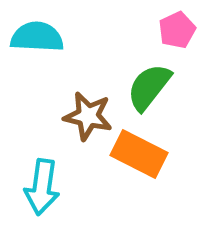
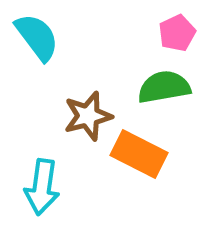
pink pentagon: moved 3 px down
cyan semicircle: rotated 50 degrees clockwise
green semicircle: moved 15 px right; rotated 42 degrees clockwise
brown star: rotated 27 degrees counterclockwise
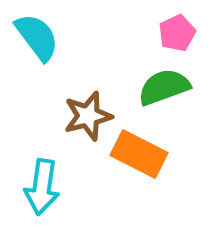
green semicircle: rotated 10 degrees counterclockwise
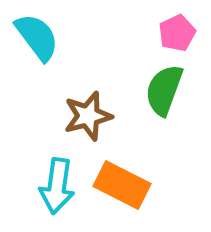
green semicircle: moved 3 px down; rotated 50 degrees counterclockwise
orange rectangle: moved 17 px left, 31 px down
cyan arrow: moved 15 px right, 1 px up
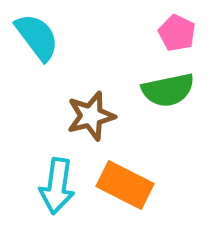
pink pentagon: rotated 21 degrees counterclockwise
green semicircle: moved 4 px right; rotated 122 degrees counterclockwise
brown star: moved 3 px right
orange rectangle: moved 3 px right
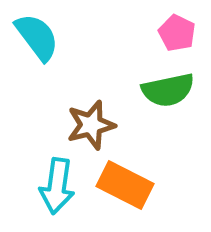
brown star: moved 9 px down
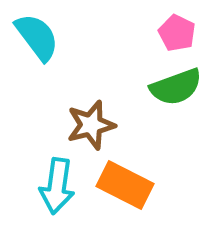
green semicircle: moved 8 px right, 3 px up; rotated 8 degrees counterclockwise
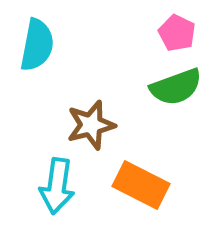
cyan semicircle: moved 8 px down; rotated 48 degrees clockwise
orange rectangle: moved 16 px right
